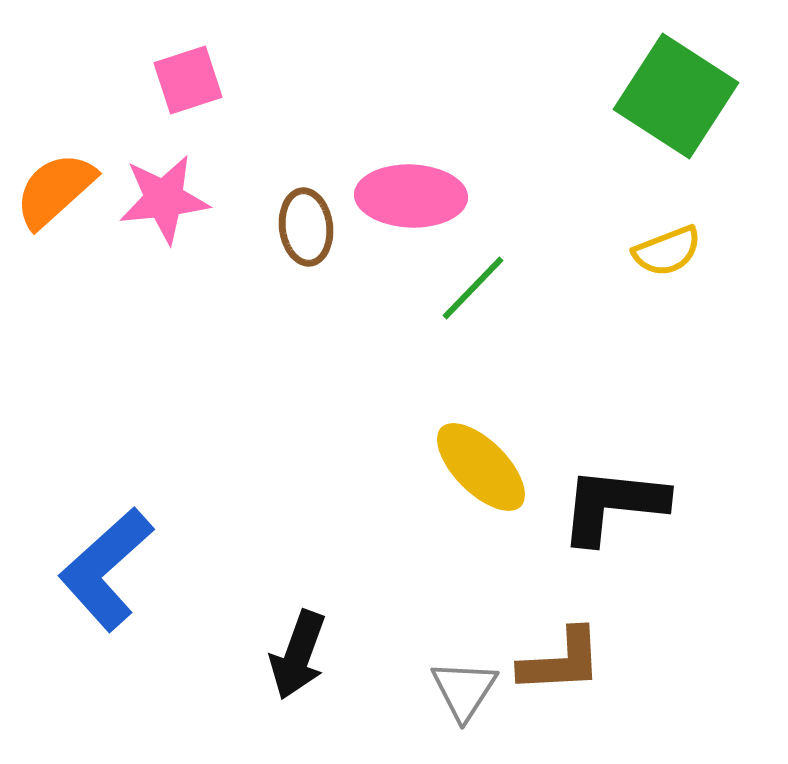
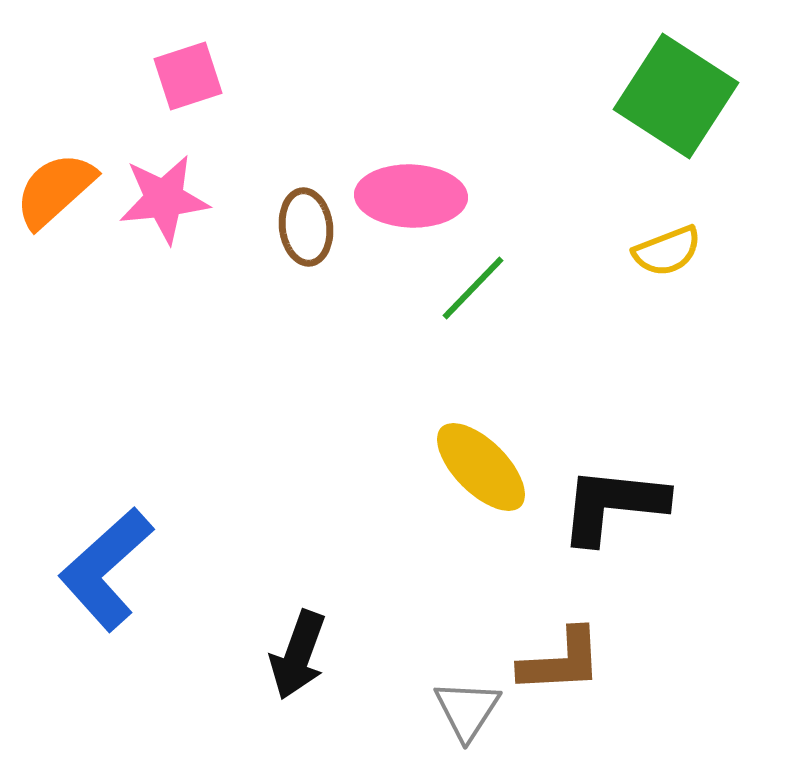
pink square: moved 4 px up
gray triangle: moved 3 px right, 20 px down
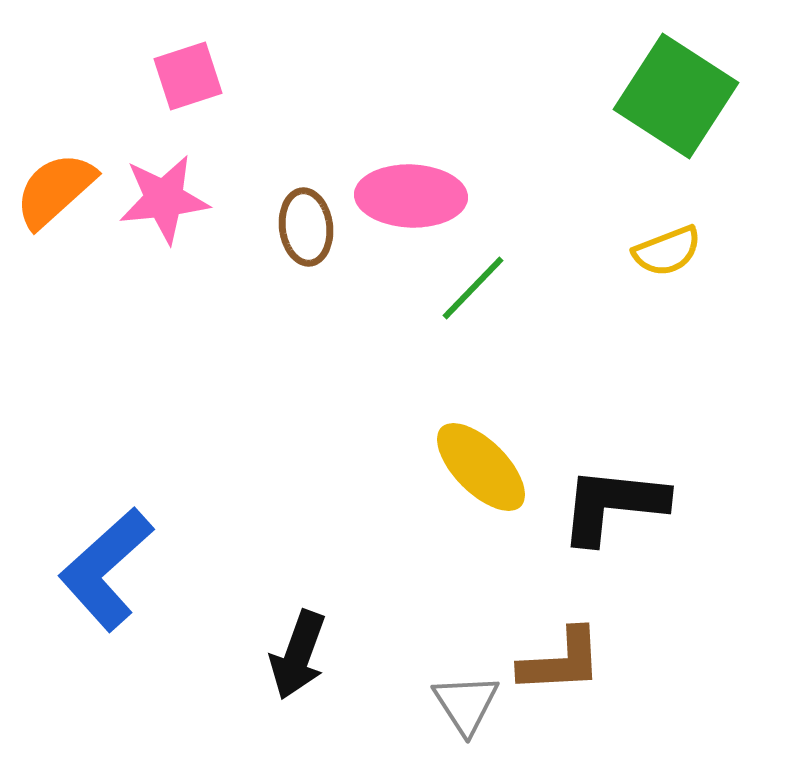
gray triangle: moved 1 px left, 6 px up; rotated 6 degrees counterclockwise
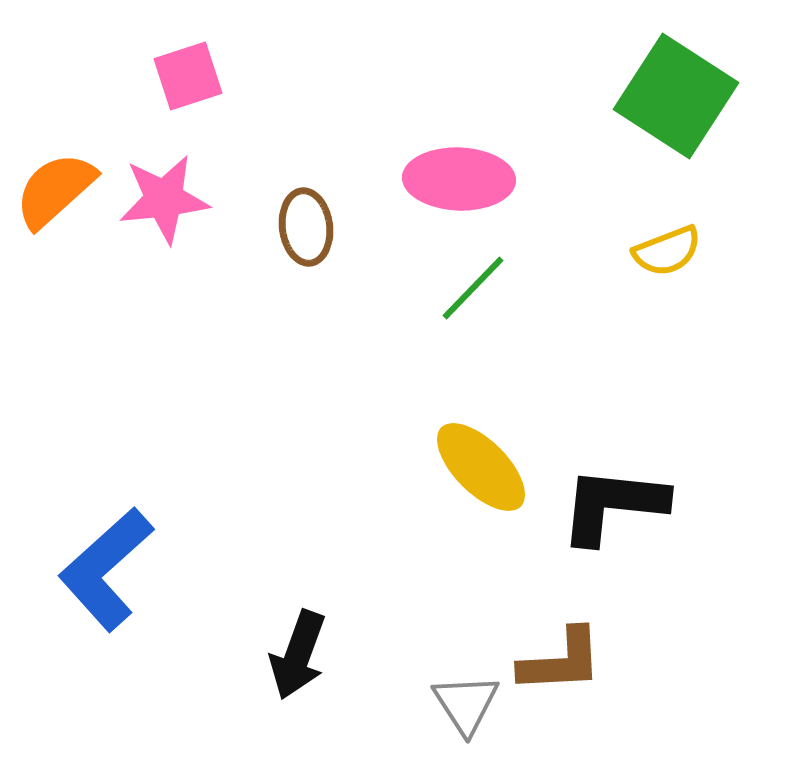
pink ellipse: moved 48 px right, 17 px up
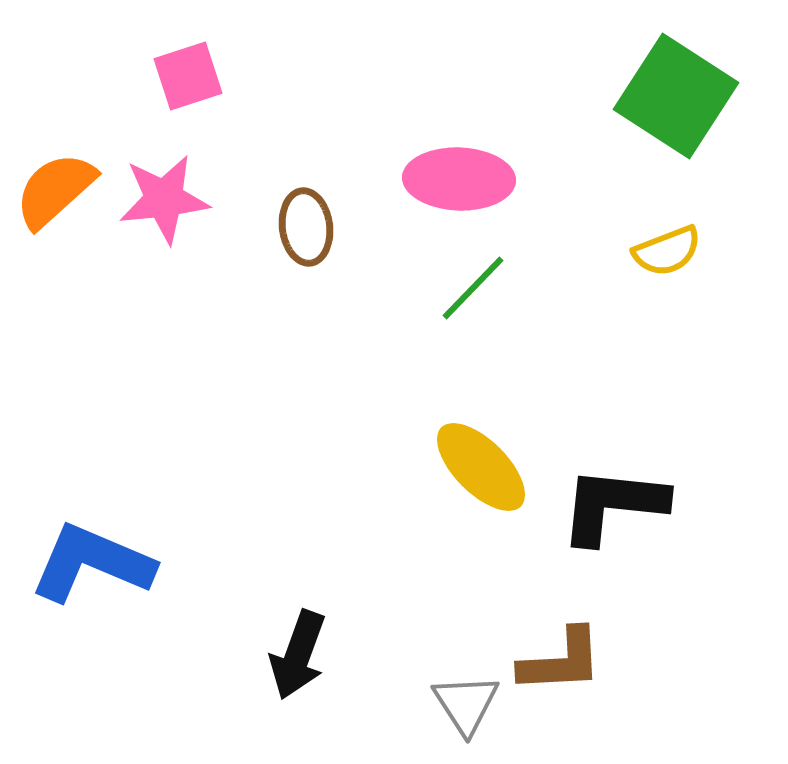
blue L-shape: moved 14 px left, 6 px up; rotated 65 degrees clockwise
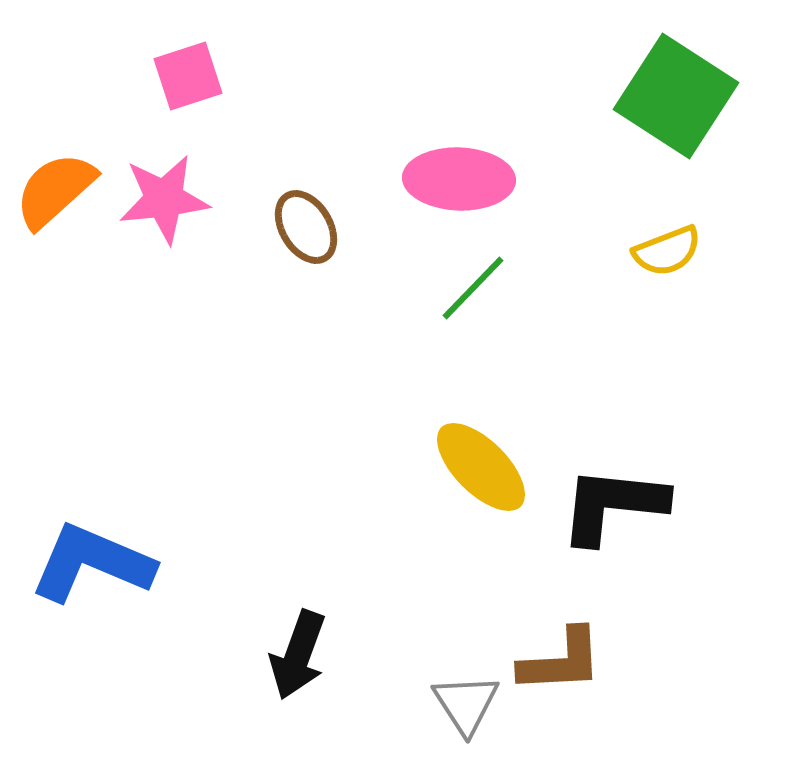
brown ellipse: rotated 24 degrees counterclockwise
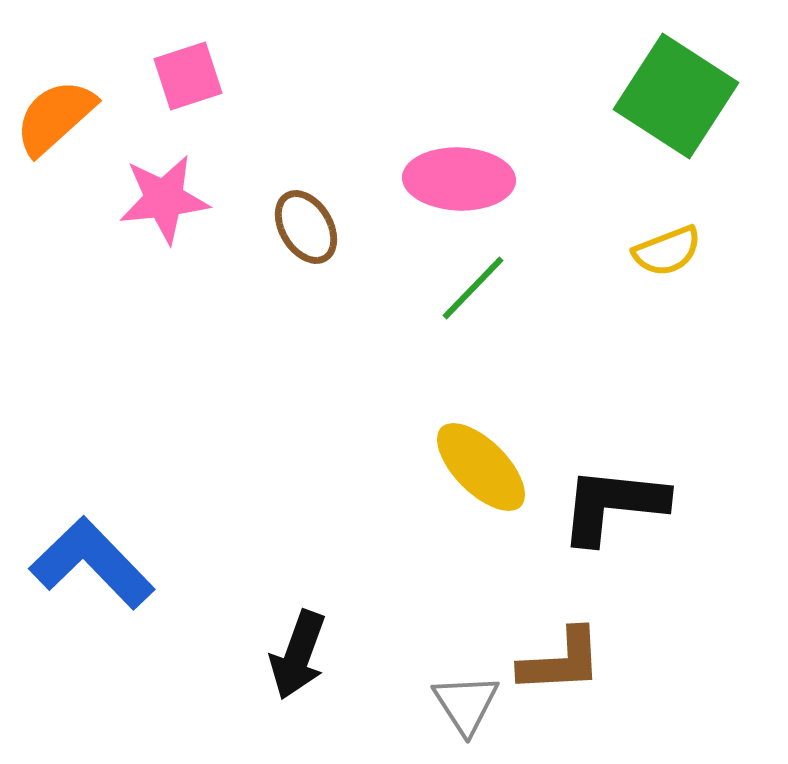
orange semicircle: moved 73 px up
blue L-shape: rotated 23 degrees clockwise
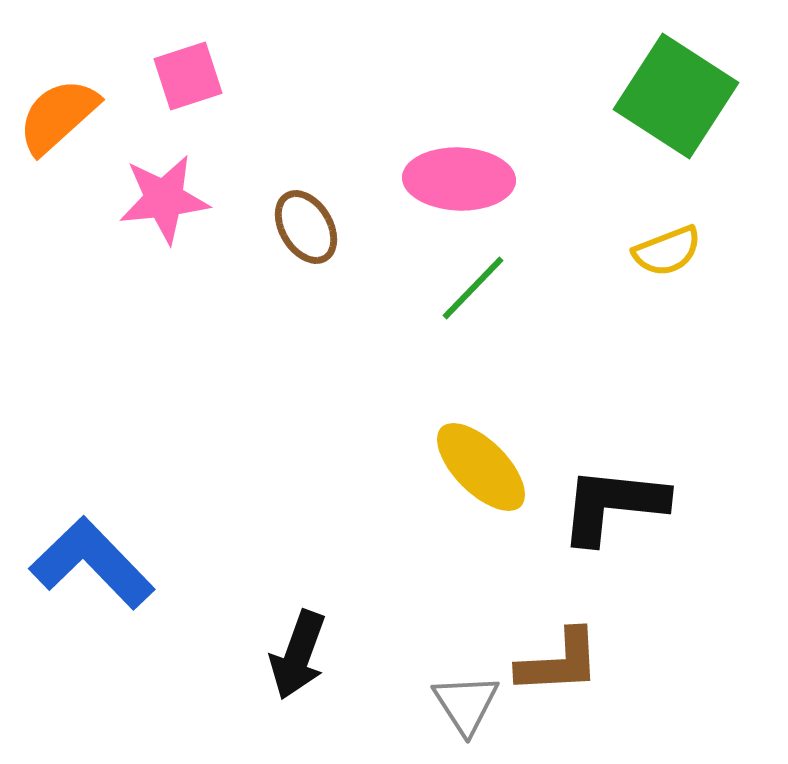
orange semicircle: moved 3 px right, 1 px up
brown L-shape: moved 2 px left, 1 px down
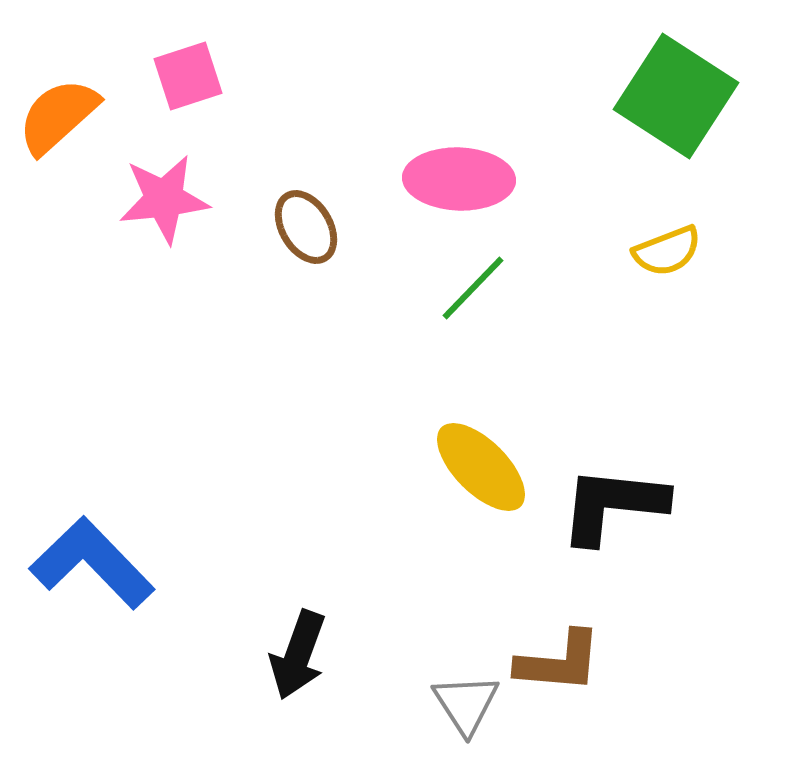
brown L-shape: rotated 8 degrees clockwise
